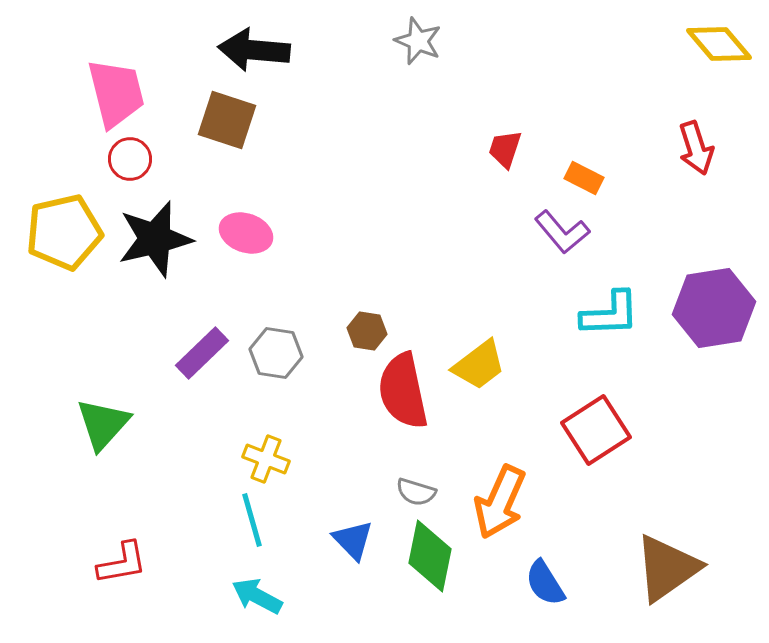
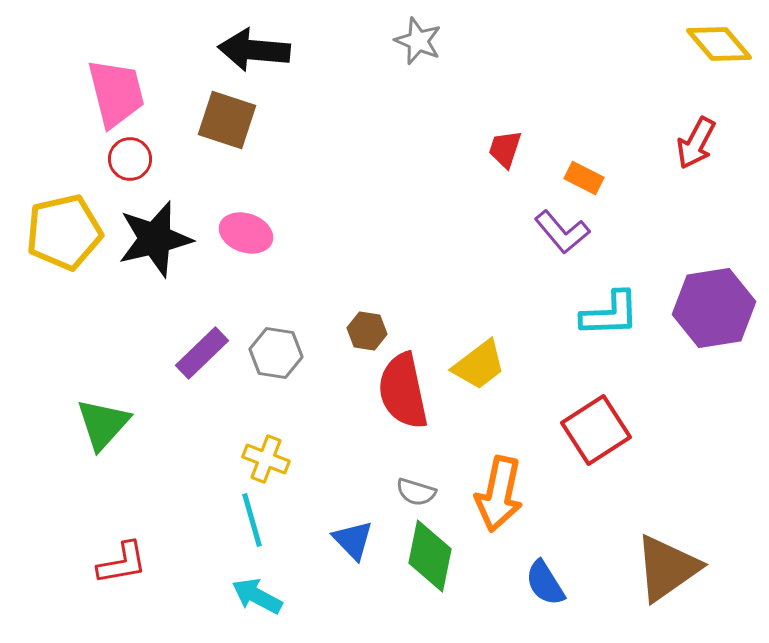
red arrow: moved 5 px up; rotated 46 degrees clockwise
orange arrow: moved 1 px left, 8 px up; rotated 12 degrees counterclockwise
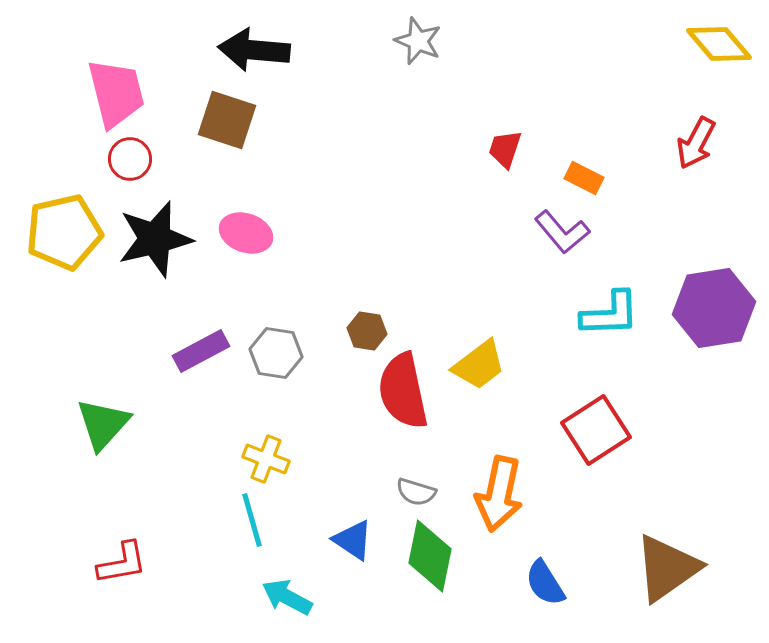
purple rectangle: moved 1 px left, 2 px up; rotated 16 degrees clockwise
blue triangle: rotated 12 degrees counterclockwise
cyan arrow: moved 30 px right, 1 px down
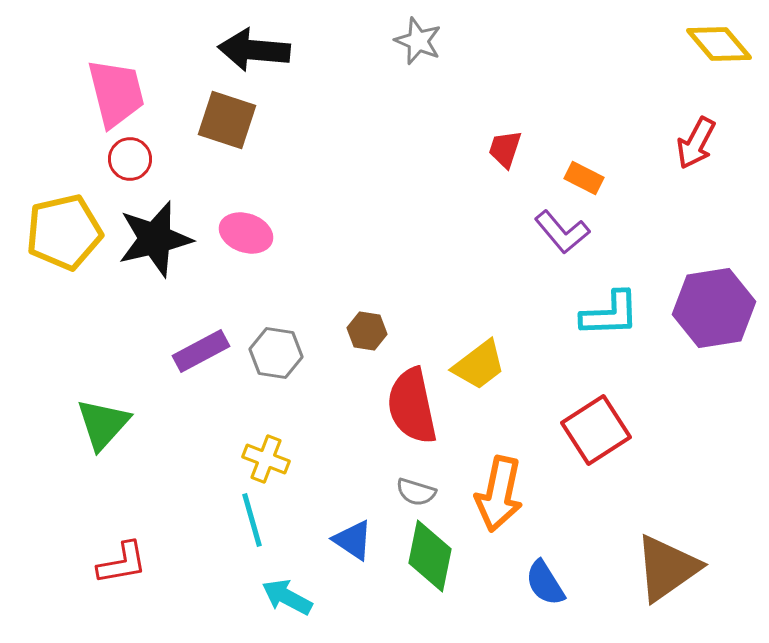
red semicircle: moved 9 px right, 15 px down
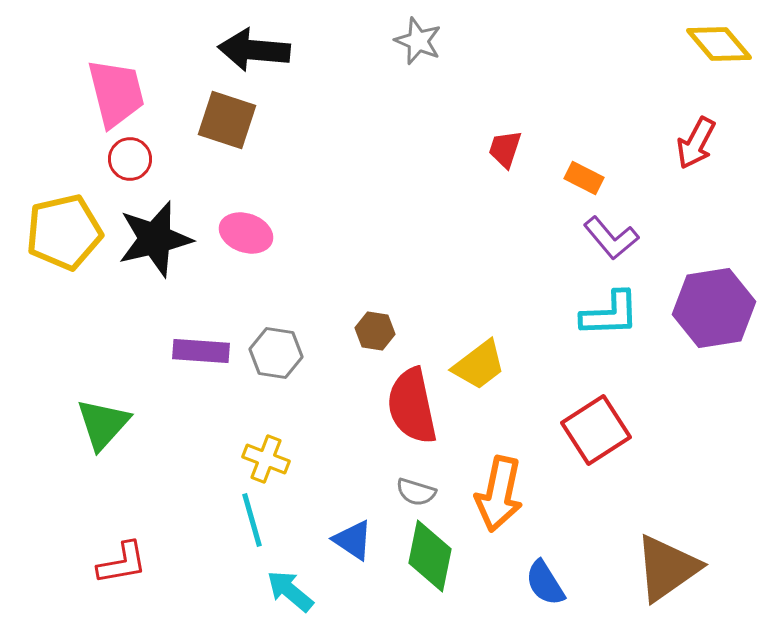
purple L-shape: moved 49 px right, 6 px down
brown hexagon: moved 8 px right
purple rectangle: rotated 32 degrees clockwise
cyan arrow: moved 3 px right, 6 px up; rotated 12 degrees clockwise
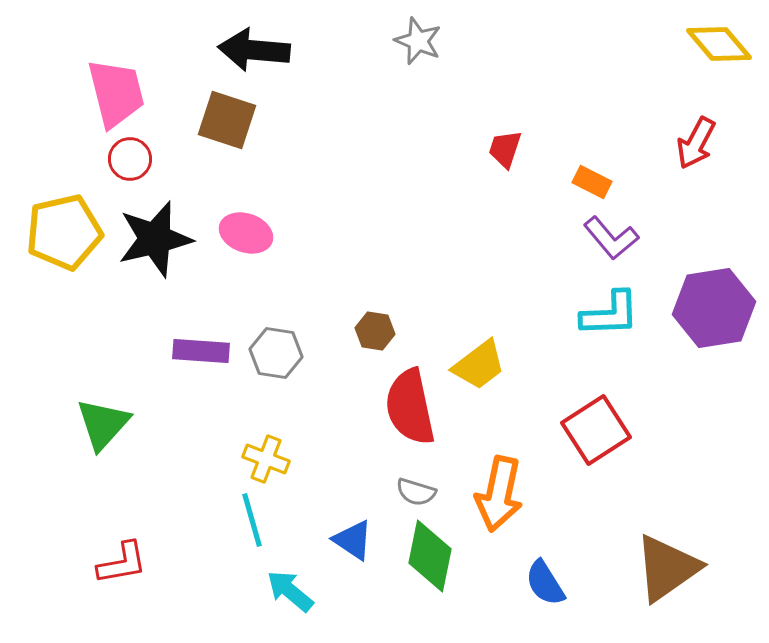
orange rectangle: moved 8 px right, 4 px down
red semicircle: moved 2 px left, 1 px down
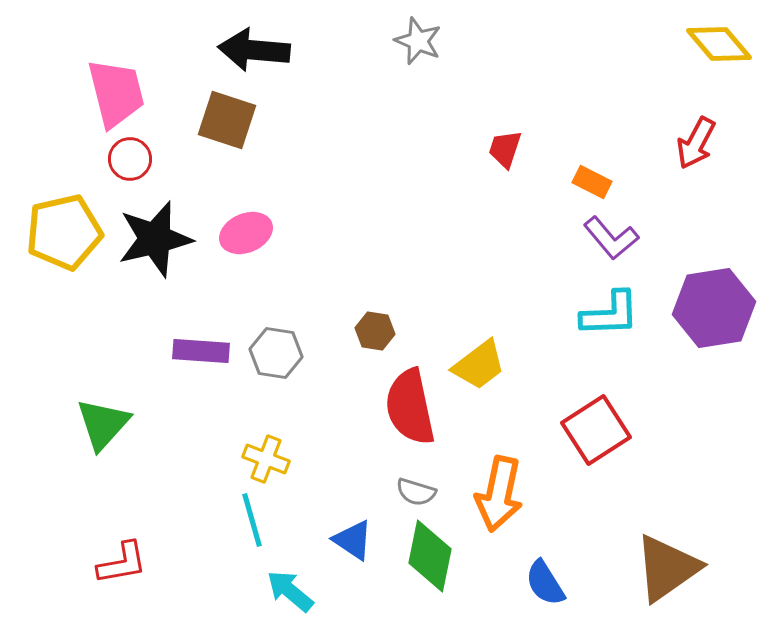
pink ellipse: rotated 42 degrees counterclockwise
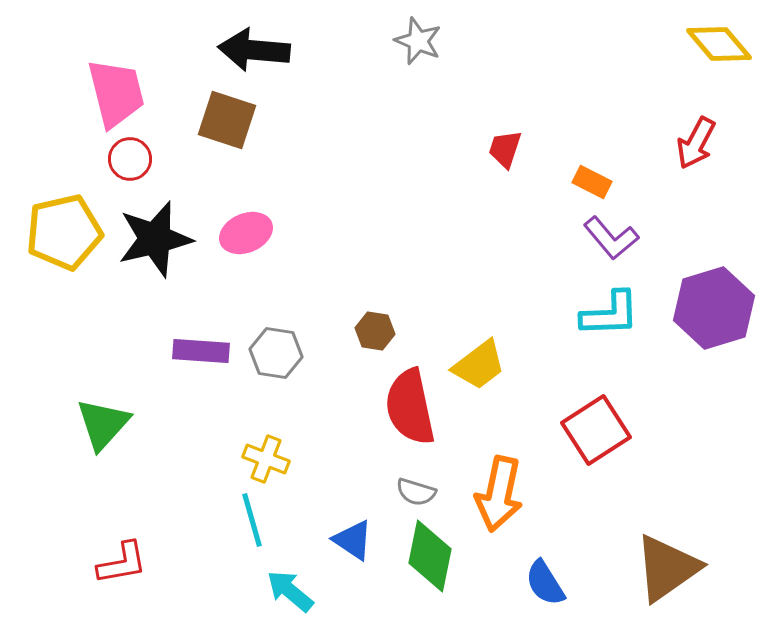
purple hexagon: rotated 8 degrees counterclockwise
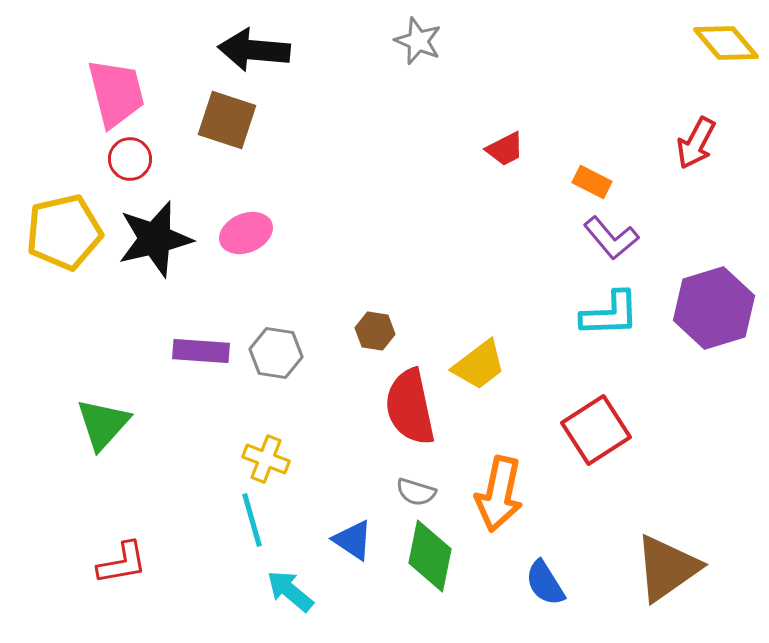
yellow diamond: moved 7 px right, 1 px up
red trapezoid: rotated 135 degrees counterclockwise
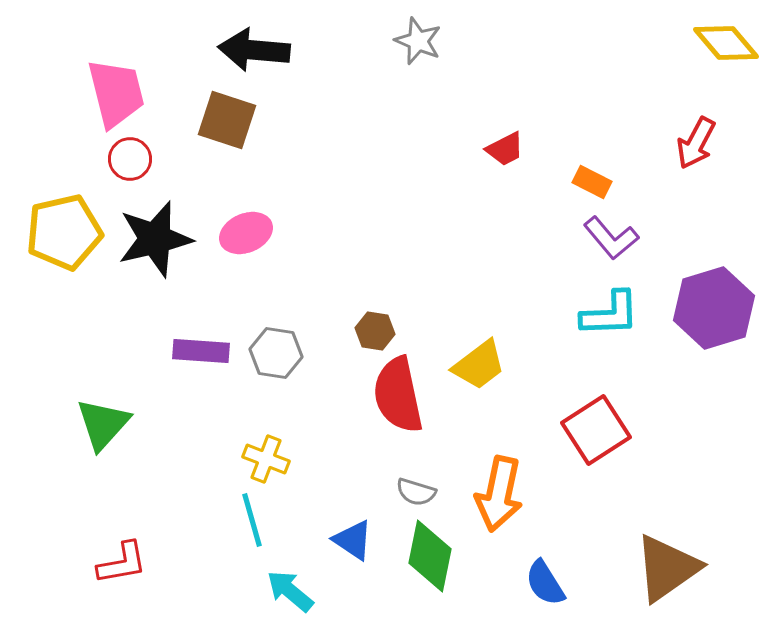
red semicircle: moved 12 px left, 12 px up
